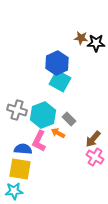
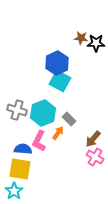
cyan hexagon: moved 2 px up
orange arrow: rotated 96 degrees clockwise
cyan star: rotated 30 degrees counterclockwise
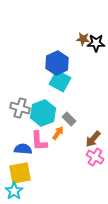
brown star: moved 2 px right, 1 px down
gray cross: moved 3 px right, 2 px up
pink L-shape: rotated 30 degrees counterclockwise
yellow square: moved 4 px down; rotated 20 degrees counterclockwise
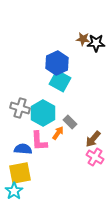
cyan hexagon: rotated 10 degrees counterclockwise
gray rectangle: moved 1 px right, 3 px down
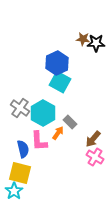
cyan square: moved 1 px down
gray cross: rotated 18 degrees clockwise
blue semicircle: rotated 72 degrees clockwise
yellow square: rotated 25 degrees clockwise
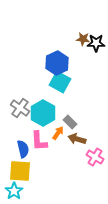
brown arrow: moved 16 px left; rotated 66 degrees clockwise
yellow square: moved 2 px up; rotated 10 degrees counterclockwise
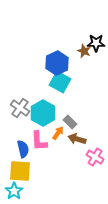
brown star: moved 1 px right, 12 px down; rotated 16 degrees clockwise
